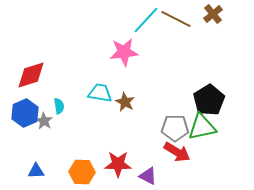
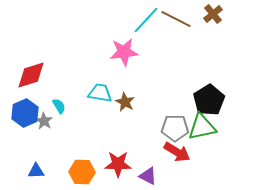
cyan semicircle: rotated 21 degrees counterclockwise
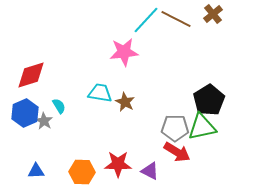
purple triangle: moved 2 px right, 5 px up
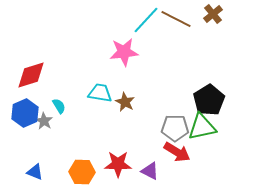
blue triangle: moved 1 px left, 1 px down; rotated 24 degrees clockwise
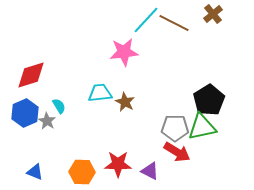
brown line: moved 2 px left, 4 px down
cyan trapezoid: rotated 15 degrees counterclockwise
gray star: moved 3 px right
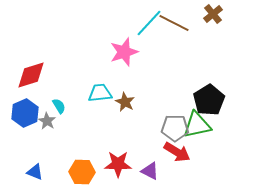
cyan line: moved 3 px right, 3 px down
pink star: rotated 12 degrees counterclockwise
green triangle: moved 5 px left, 2 px up
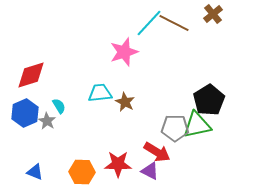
red arrow: moved 20 px left
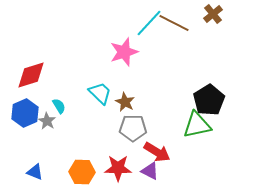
cyan trapezoid: rotated 50 degrees clockwise
gray pentagon: moved 42 px left
red star: moved 4 px down
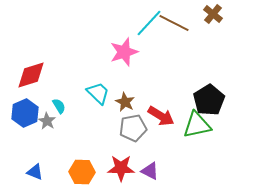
brown cross: rotated 12 degrees counterclockwise
cyan trapezoid: moved 2 px left
gray pentagon: rotated 12 degrees counterclockwise
red arrow: moved 4 px right, 36 px up
red star: moved 3 px right
